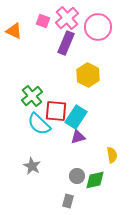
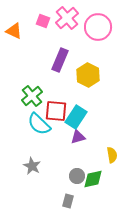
purple rectangle: moved 6 px left, 17 px down
green diamond: moved 2 px left, 1 px up
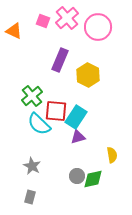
gray rectangle: moved 38 px left, 4 px up
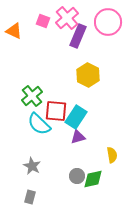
pink circle: moved 10 px right, 5 px up
purple rectangle: moved 18 px right, 24 px up
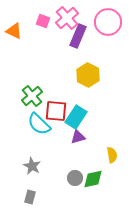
gray circle: moved 2 px left, 2 px down
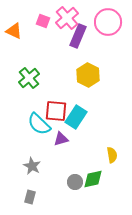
green cross: moved 3 px left, 18 px up
purple triangle: moved 17 px left, 2 px down
gray circle: moved 4 px down
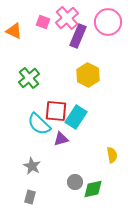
pink square: moved 1 px down
green diamond: moved 10 px down
